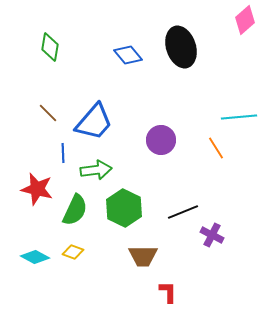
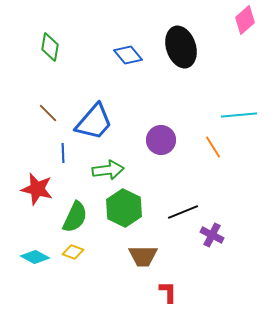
cyan line: moved 2 px up
orange line: moved 3 px left, 1 px up
green arrow: moved 12 px right
green semicircle: moved 7 px down
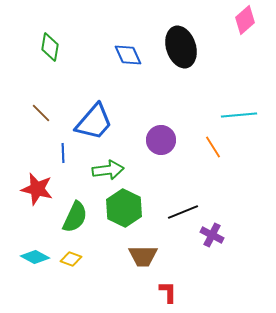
blue diamond: rotated 16 degrees clockwise
brown line: moved 7 px left
yellow diamond: moved 2 px left, 7 px down
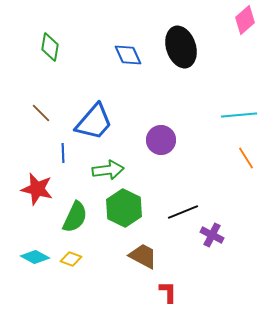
orange line: moved 33 px right, 11 px down
brown trapezoid: rotated 152 degrees counterclockwise
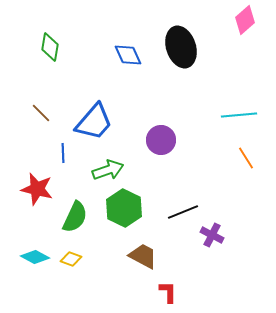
green arrow: rotated 12 degrees counterclockwise
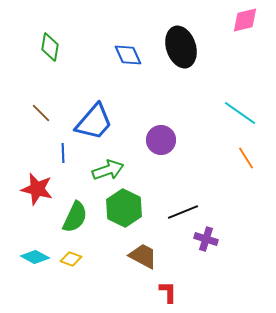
pink diamond: rotated 28 degrees clockwise
cyan line: moved 1 px right, 2 px up; rotated 40 degrees clockwise
purple cross: moved 6 px left, 4 px down; rotated 10 degrees counterclockwise
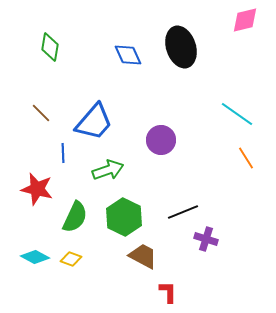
cyan line: moved 3 px left, 1 px down
green hexagon: moved 9 px down
